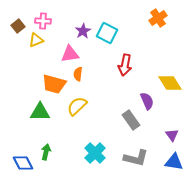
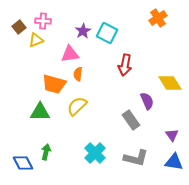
brown square: moved 1 px right, 1 px down
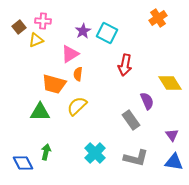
pink triangle: rotated 24 degrees counterclockwise
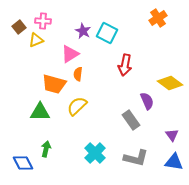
purple star: rotated 14 degrees counterclockwise
yellow diamond: rotated 20 degrees counterclockwise
green arrow: moved 3 px up
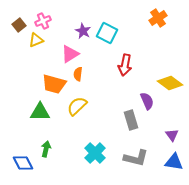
pink cross: rotated 28 degrees counterclockwise
brown square: moved 2 px up
gray rectangle: rotated 18 degrees clockwise
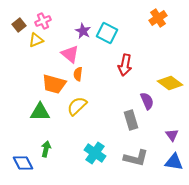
pink triangle: rotated 48 degrees counterclockwise
cyan cross: rotated 10 degrees counterclockwise
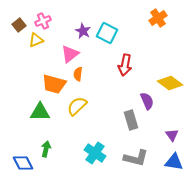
pink triangle: rotated 42 degrees clockwise
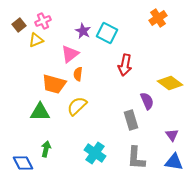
gray L-shape: rotated 80 degrees clockwise
